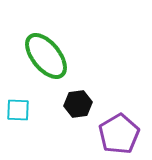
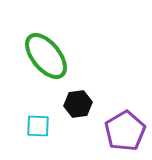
cyan square: moved 20 px right, 16 px down
purple pentagon: moved 6 px right, 3 px up
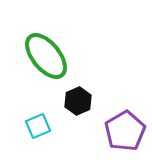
black hexagon: moved 3 px up; rotated 16 degrees counterclockwise
cyan square: rotated 25 degrees counterclockwise
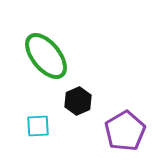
cyan square: rotated 20 degrees clockwise
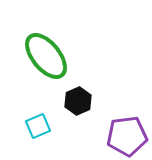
cyan square: rotated 20 degrees counterclockwise
purple pentagon: moved 2 px right, 5 px down; rotated 24 degrees clockwise
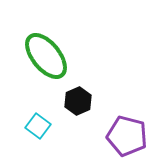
cyan square: rotated 30 degrees counterclockwise
purple pentagon: rotated 21 degrees clockwise
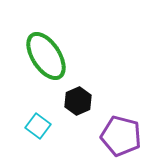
green ellipse: rotated 6 degrees clockwise
purple pentagon: moved 6 px left
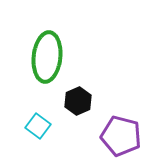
green ellipse: moved 1 px right, 1 px down; rotated 39 degrees clockwise
